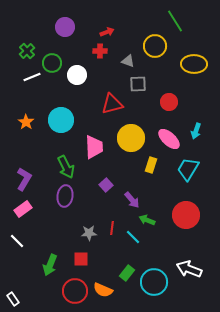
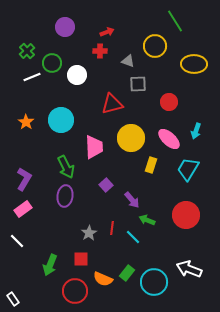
gray star at (89, 233): rotated 28 degrees counterclockwise
orange semicircle at (103, 290): moved 11 px up
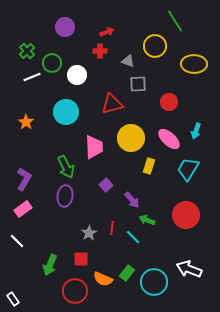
cyan circle at (61, 120): moved 5 px right, 8 px up
yellow rectangle at (151, 165): moved 2 px left, 1 px down
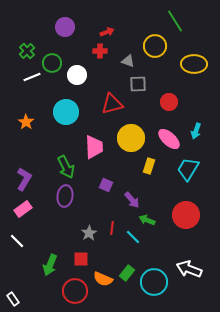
purple square at (106, 185): rotated 24 degrees counterclockwise
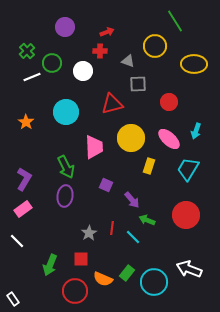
white circle at (77, 75): moved 6 px right, 4 px up
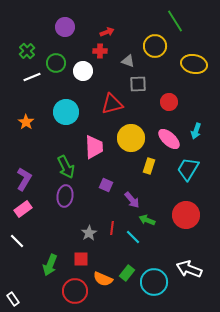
green circle at (52, 63): moved 4 px right
yellow ellipse at (194, 64): rotated 10 degrees clockwise
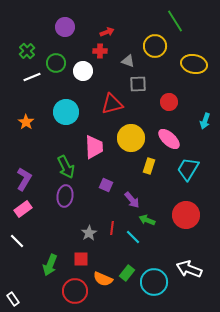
cyan arrow at (196, 131): moved 9 px right, 10 px up
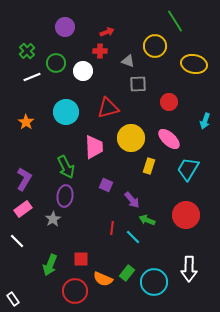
red triangle at (112, 104): moved 4 px left, 4 px down
gray star at (89, 233): moved 36 px left, 14 px up
white arrow at (189, 269): rotated 110 degrees counterclockwise
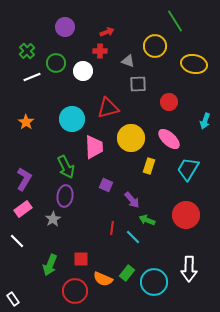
cyan circle at (66, 112): moved 6 px right, 7 px down
